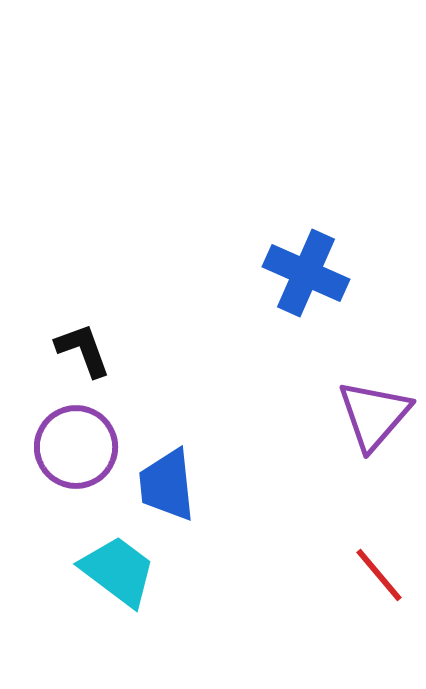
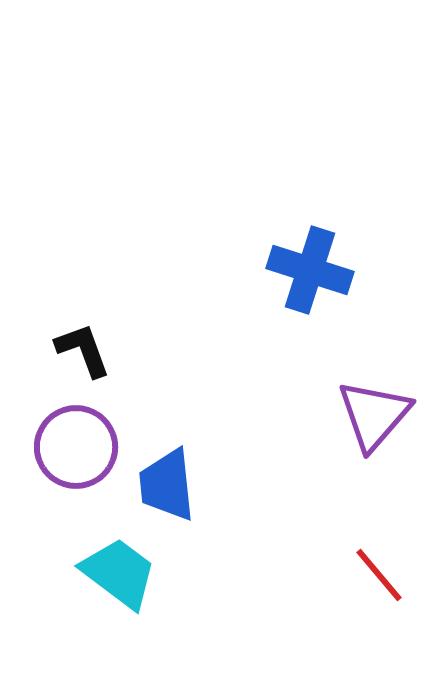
blue cross: moved 4 px right, 3 px up; rotated 6 degrees counterclockwise
cyan trapezoid: moved 1 px right, 2 px down
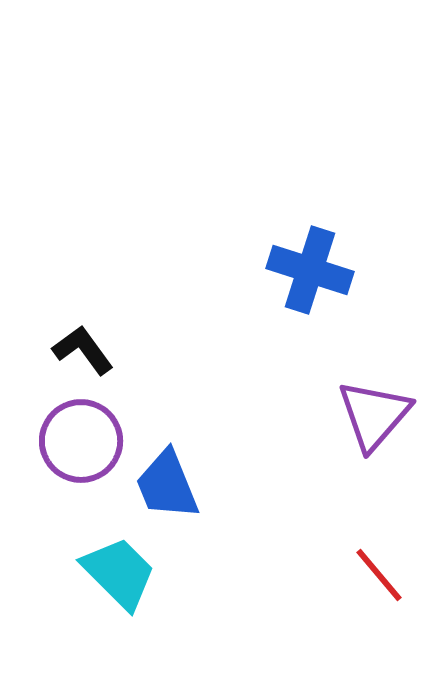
black L-shape: rotated 16 degrees counterclockwise
purple circle: moved 5 px right, 6 px up
blue trapezoid: rotated 16 degrees counterclockwise
cyan trapezoid: rotated 8 degrees clockwise
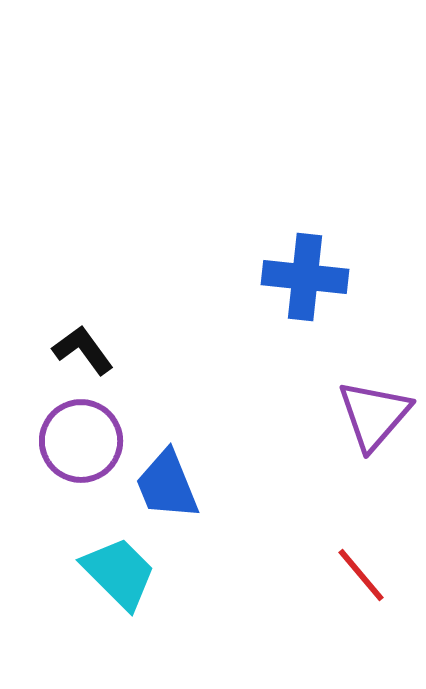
blue cross: moved 5 px left, 7 px down; rotated 12 degrees counterclockwise
red line: moved 18 px left
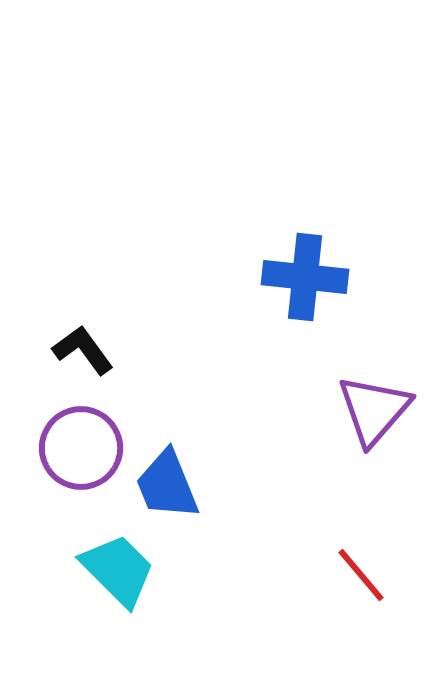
purple triangle: moved 5 px up
purple circle: moved 7 px down
cyan trapezoid: moved 1 px left, 3 px up
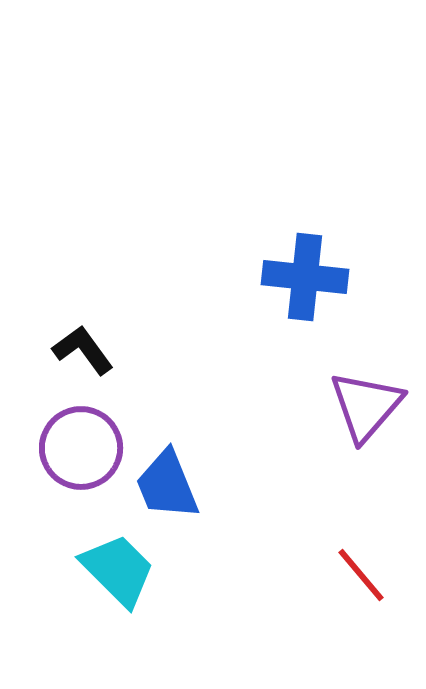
purple triangle: moved 8 px left, 4 px up
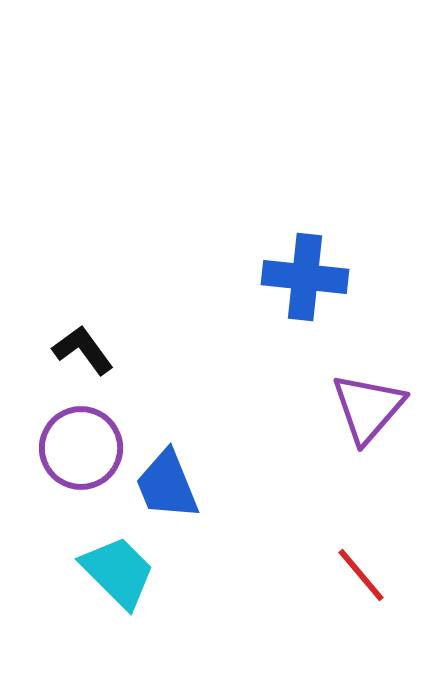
purple triangle: moved 2 px right, 2 px down
cyan trapezoid: moved 2 px down
